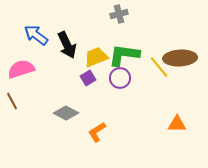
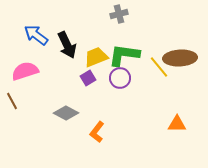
pink semicircle: moved 4 px right, 2 px down
orange L-shape: rotated 20 degrees counterclockwise
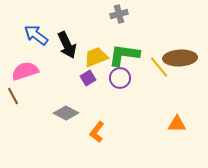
brown line: moved 1 px right, 5 px up
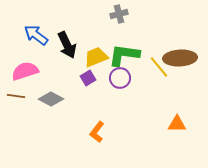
brown line: moved 3 px right; rotated 54 degrees counterclockwise
gray diamond: moved 15 px left, 14 px up
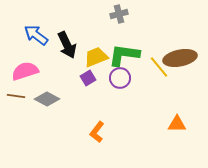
brown ellipse: rotated 8 degrees counterclockwise
gray diamond: moved 4 px left
